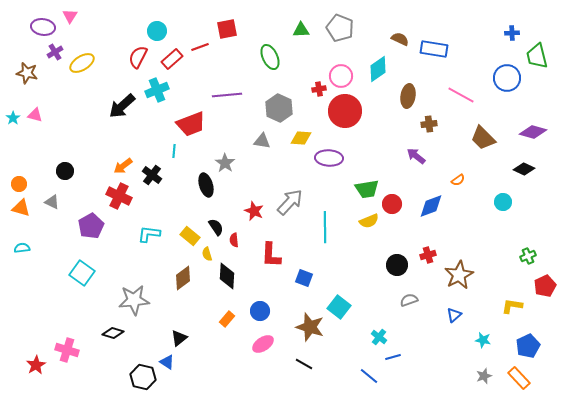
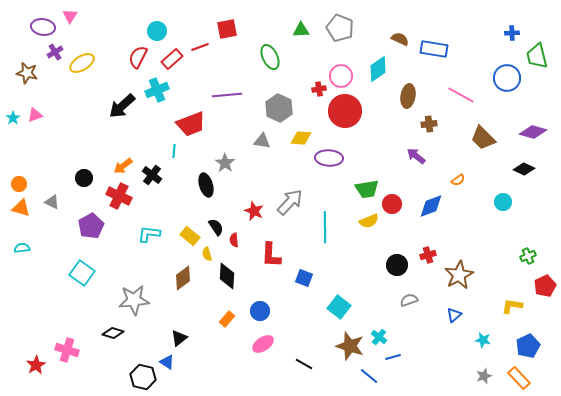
pink triangle at (35, 115): rotated 35 degrees counterclockwise
black circle at (65, 171): moved 19 px right, 7 px down
brown star at (310, 327): moved 40 px right, 19 px down
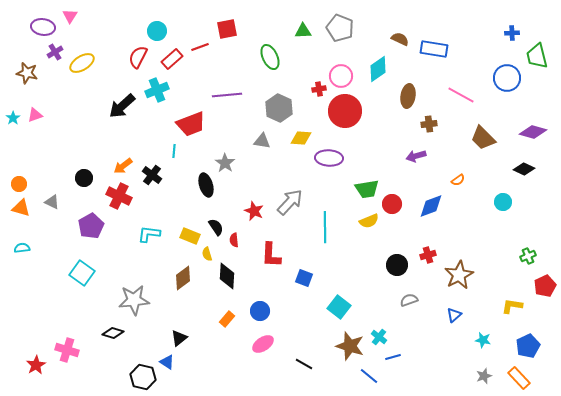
green triangle at (301, 30): moved 2 px right, 1 px down
purple arrow at (416, 156): rotated 54 degrees counterclockwise
yellow rectangle at (190, 236): rotated 18 degrees counterclockwise
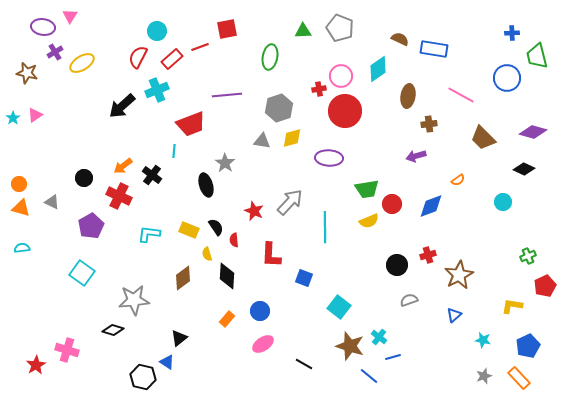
green ellipse at (270, 57): rotated 35 degrees clockwise
gray hexagon at (279, 108): rotated 16 degrees clockwise
pink triangle at (35, 115): rotated 14 degrees counterclockwise
yellow diamond at (301, 138): moved 9 px left; rotated 20 degrees counterclockwise
yellow rectangle at (190, 236): moved 1 px left, 6 px up
black diamond at (113, 333): moved 3 px up
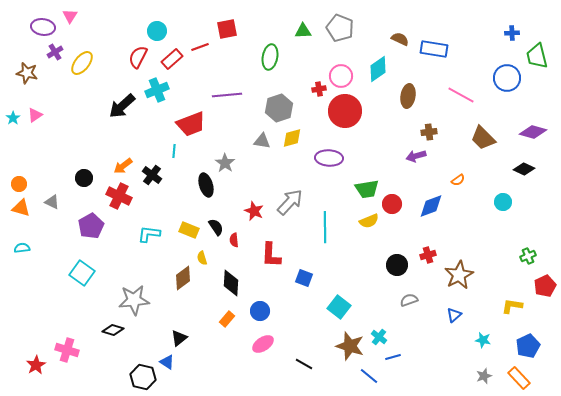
yellow ellipse at (82, 63): rotated 20 degrees counterclockwise
brown cross at (429, 124): moved 8 px down
yellow semicircle at (207, 254): moved 5 px left, 4 px down
black diamond at (227, 276): moved 4 px right, 7 px down
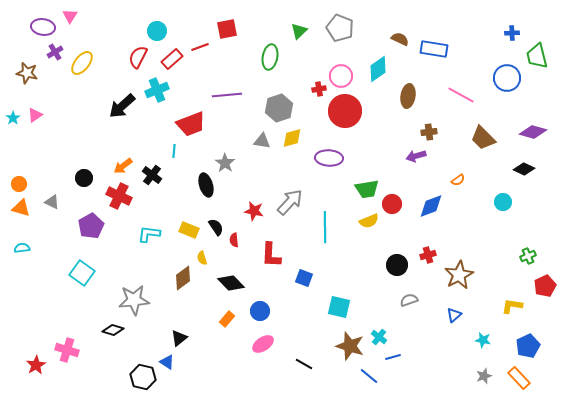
green triangle at (303, 31): moved 4 px left; rotated 42 degrees counterclockwise
red star at (254, 211): rotated 12 degrees counterclockwise
black diamond at (231, 283): rotated 48 degrees counterclockwise
cyan square at (339, 307): rotated 25 degrees counterclockwise
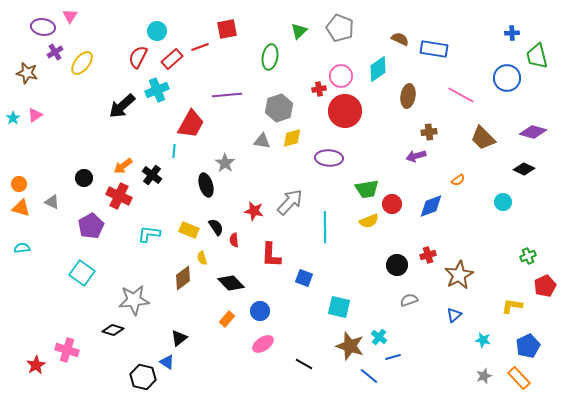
red trapezoid at (191, 124): rotated 40 degrees counterclockwise
